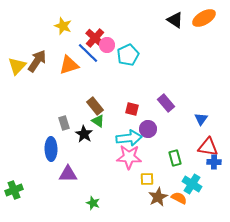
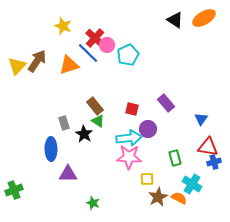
blue cross: rotated 16 degrees counterclockwise
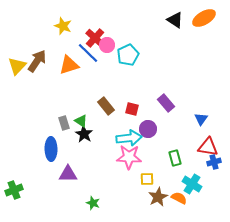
brown rectangle: moved 11 px right
green triangle: moved 17 px left
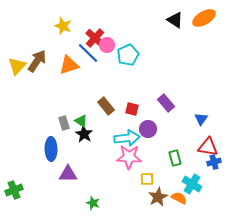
cyan arrow: moved 2 px left
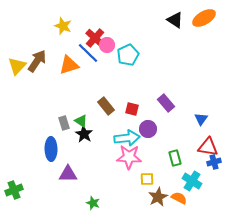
cyan cross: moved 3 px up
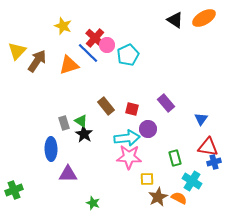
yellow triangle: moved 15 px up
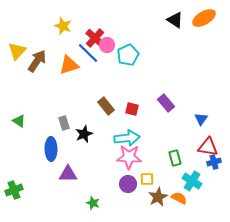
green triangle: moved 62 px left
purple circle: moved 20 px left, 55 px down
black star: rotated 18 degrees clockwise
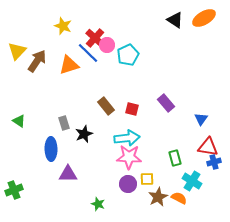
green star: moved 5 px right, 1 px down
